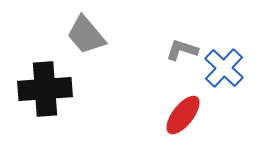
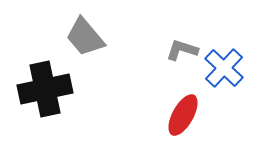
gray trapezoid: moved 1 px left, 2 px down
black cross: rotated 8 degrees counterclockwise
red ellipse: rotated 9 degrees counterclockwise
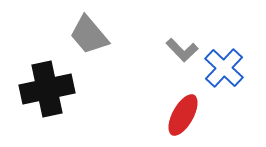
gray trapezoid: moved 4 px right, 2 px up
gray L-shape: rotated 152 degrees counterclockwise
black cross: moved 2 px right
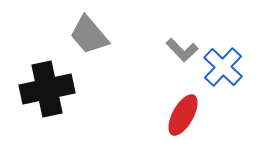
blue cross: moved 1 px left, 1 px up
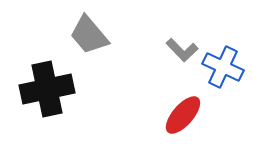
blue cross: rotated 18 degrees counterclockwise
red ellipse: rotated 12 degrees clockwise
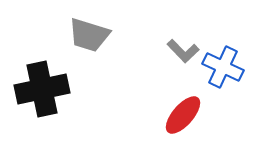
gray trapezoid: rotated 33 degrees counterclockwise
gray L-shape: moved 1 px right, 1 px down
black cross: moved 5 px left
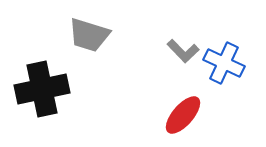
blue cross: moved 1 px right, 4 px up
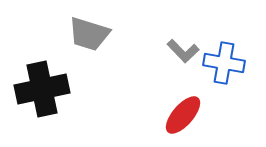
gray trapezoid: moved 1 px up
blue cross: rotated 15 degrees counterclockwise
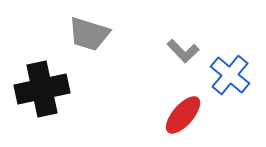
blue cross: moved 6 px right, 12 px down; rotated 30 degrees clockwise
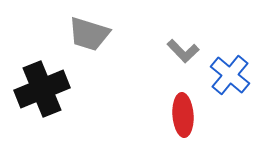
black cross: rotated 10 degrees counterclockwise
red ellipse: rotated 45 degrees counterclockwise
